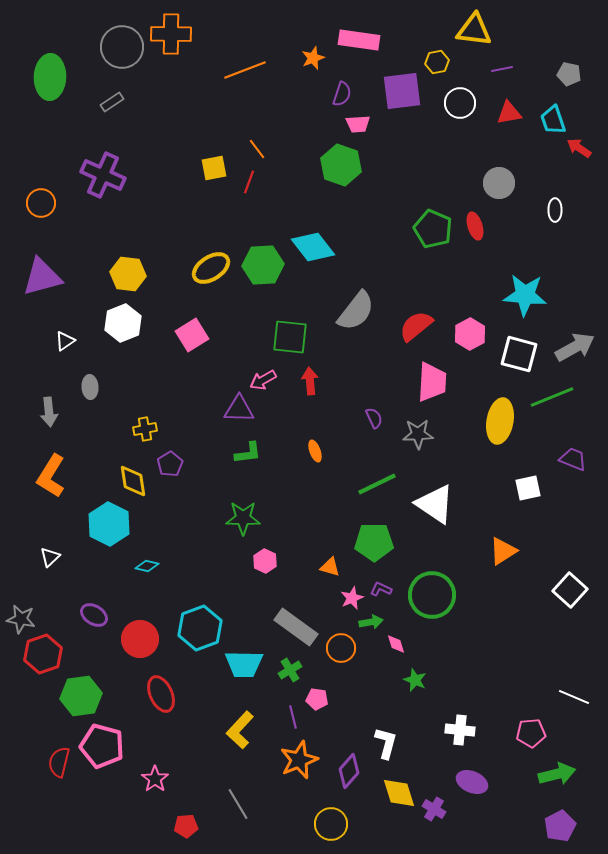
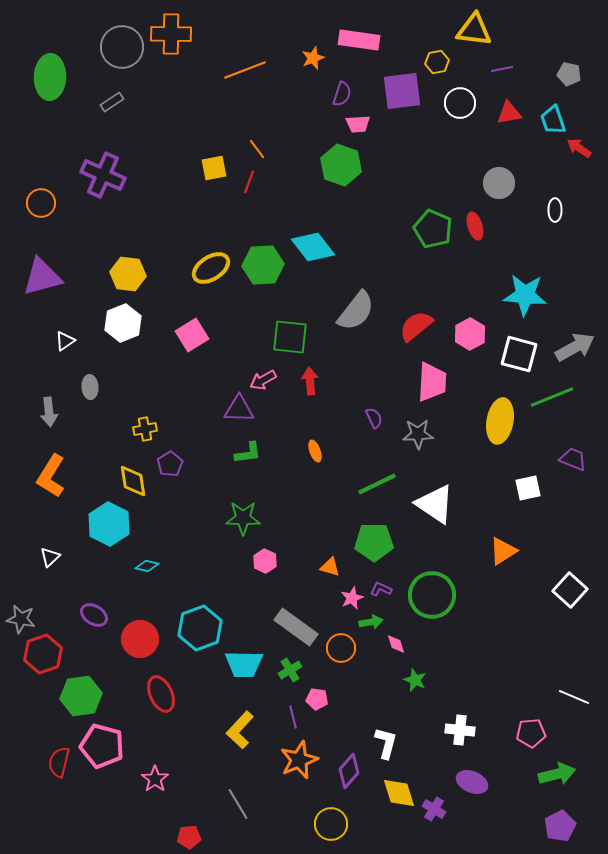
red pentagon at (186, 826): moved 3 px right, 11 px down
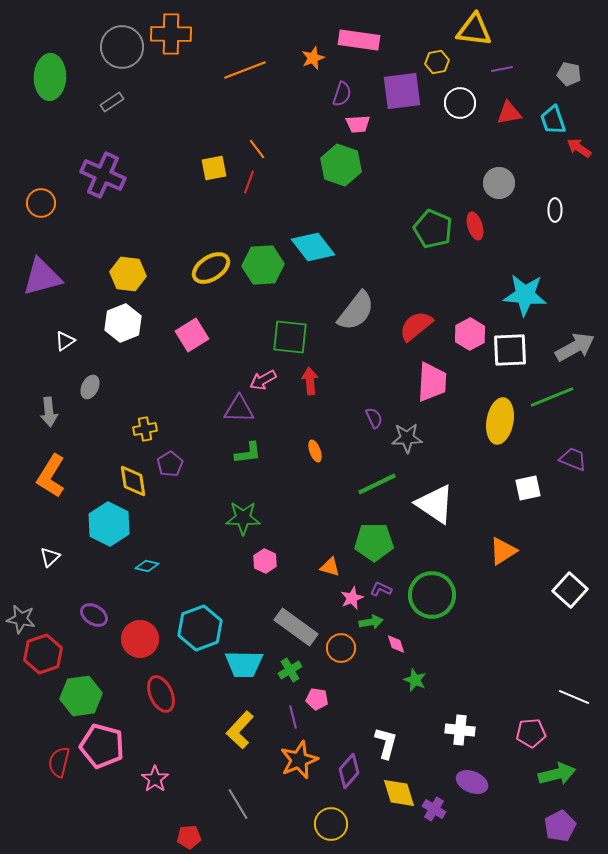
white square at (519, 354): moved 9 px left, 4 px up; rotated 18 degrees counterclockwise
gray ellipse at (90, 387): rotated 30 degrees clockwise
gray star at (418, 434): moved 11 px left, 4 px down
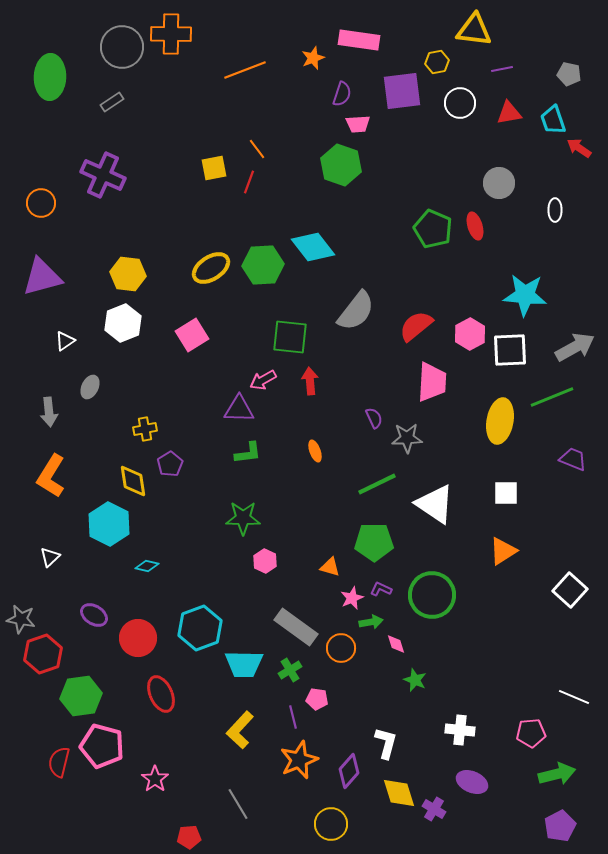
white square at (528, 488): moved 22 px left, 5 px down; rotated 12 degrees clockwise
red circle at (140, 639): moved 2 px left, 1 px up
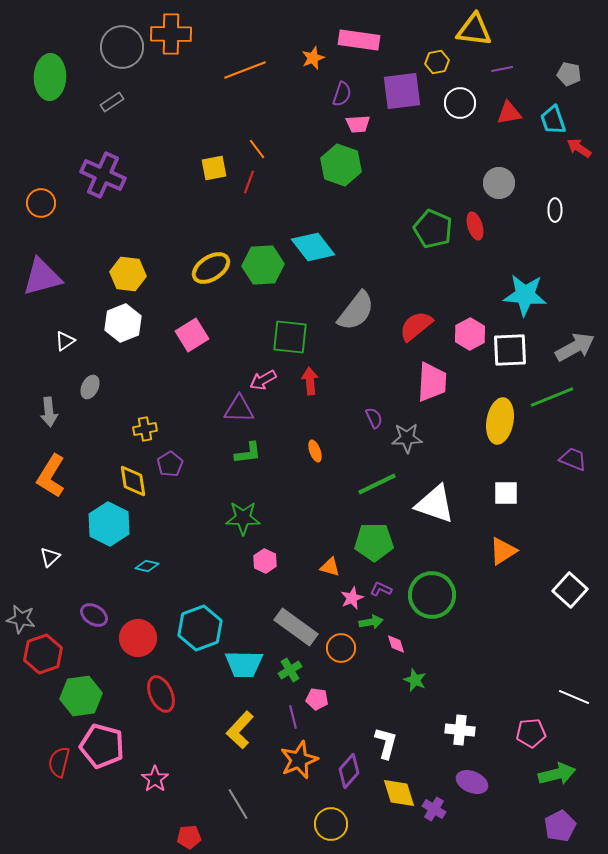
white triangle at (435, 504): rotated 15 degrees counterclockwise
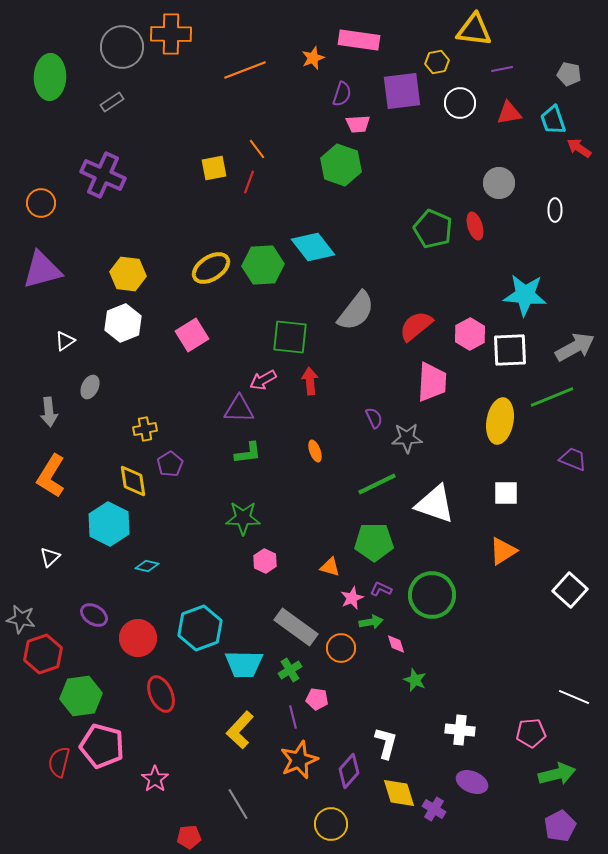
purple triangle at (42, 277): moved 7 px up
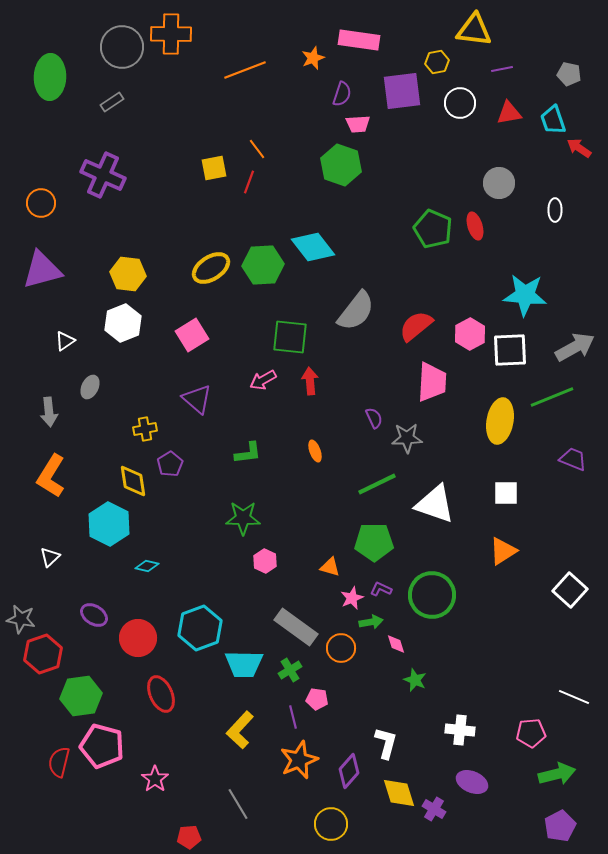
purple triangle at (239, 409): moved 42 px left, 10 px up; rotated 40 degrees clockwise
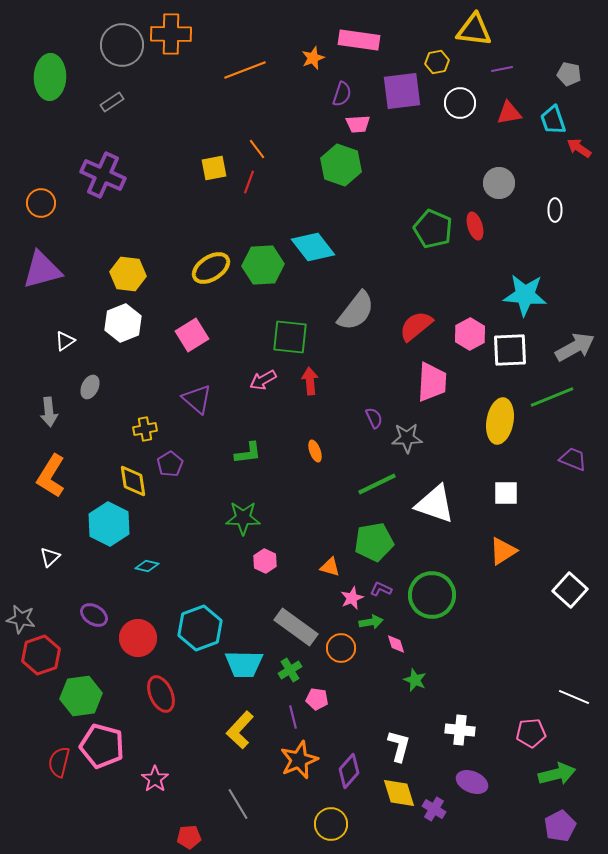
gray circle at (122, 47): moved 2 px up
green pentagon at (374, 542): rotated 9 degrees counterclockwise
red hexagon at (43, 654): moved 2 px left, 1 px down
white L-shape at (386, 743): moved 13 px right, 3 px down
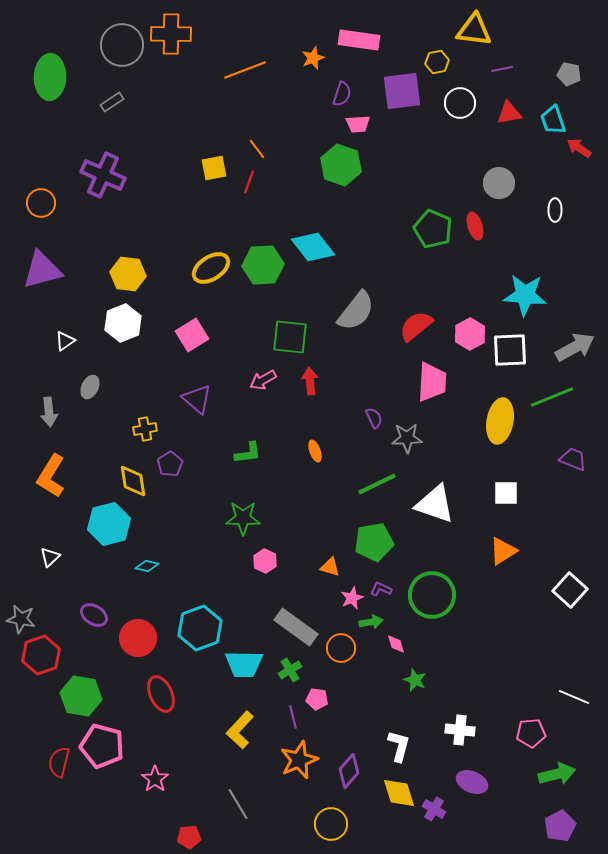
cyan hexagon at (109, 524): rotated 18 degrees clockwise
green hexagon at (81, 696): rotated 18 degrees clockwise
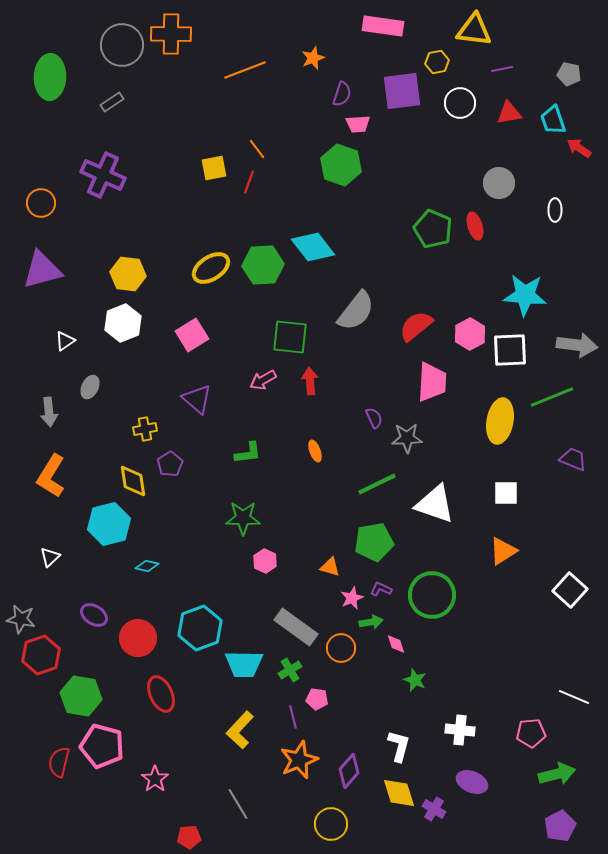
pink rectangle at (359, 40): moved 24 px right, 14 px up
gray arrow at (575, 347): moved 2 px right, 2 px up; rotated 36 degrees clockwise
